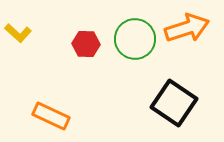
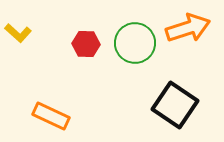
orange arrow: moved 1 px right
green circle: moved 4 px down
black square: moved 1 px right, 2 px down
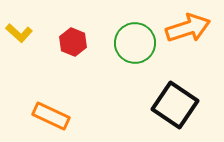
yellow L-shape: moved 1 px right
red hexagon: moved 13 px left, 2 px up; rotated 20 degrees clockwise
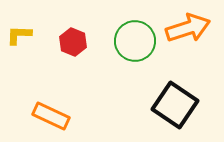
yellow L-shape: moved 2 px down; rotated 140 degrees clockwise
green circle: moved 2 px up
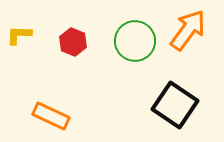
orange arrow: moved 2 px down; rotated 36 degrees counterclockwise
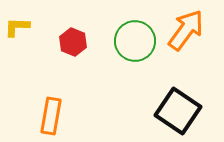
orange arrow: moved 2 px left
yellow L-shape: moved 2 px left, 8 px up
black square: moved 3 px right, 6 px down
orange rectangle: rotated 75 degrees clockwise
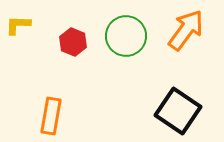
yellow L-shape: moved 1 px right, 2 px up
green circle: moved 9 px left, 5 px up
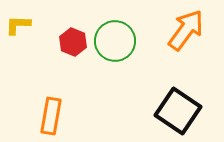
green circle: moved 11 px left, 5 px down
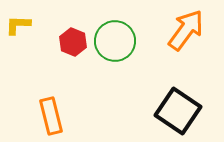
orange rectangle: rotated 24 degrees counterclockwise
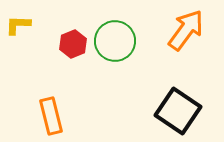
red hexagon: moved 2 px down; rotated 16 degrees clockwise
